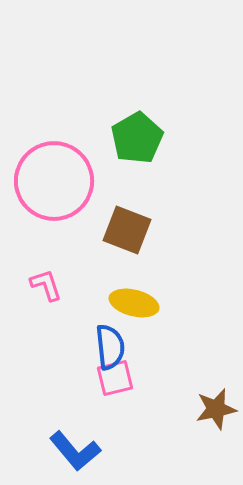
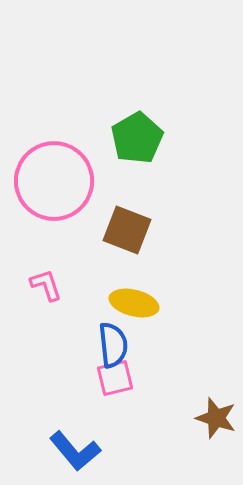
blue semicircle: moved 3 px right, 2 px up
brown star: moved 9 px down; rotated 30 degrees clockwise
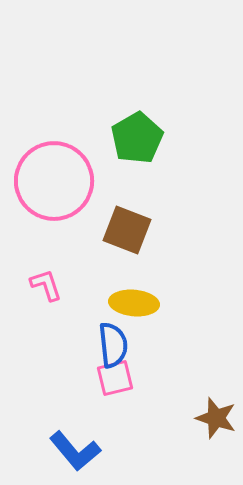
yellow ellipse: rotated 9 degrees counterclockwise
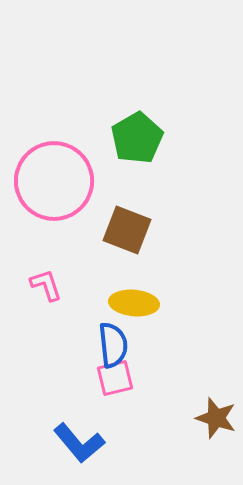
blue L-shape: moved 4 px right, 8 px up
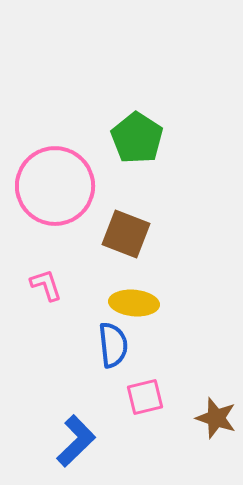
green pentagon: rotated 9 degrees counterclockwise
pink circle: moved 1 px right, 5 px down
brown square: moved 1 px left, 4 px down
pink square: moved 30 px right, 19 px down
blue L-shape: moved 3 px left, 2 px up; rotated 94 degrees counterclockwise
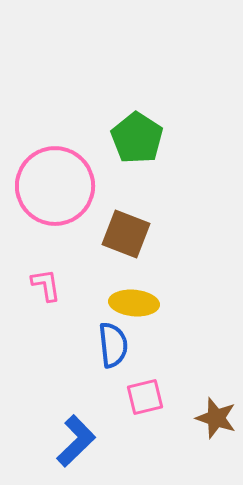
pink L-shape: rotated 9 degrees clockwise
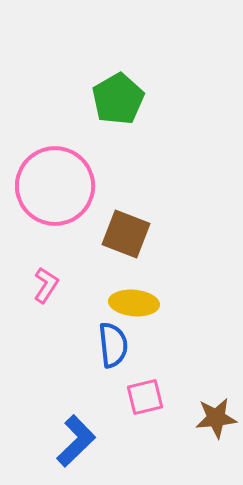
green pentagon: moved 19 px left, 39 px up; rotated 9 degrees clockwise
pink L-shape: rotated 42 degrees clockwise
brown star: rotated 24 degrees counterclockwise
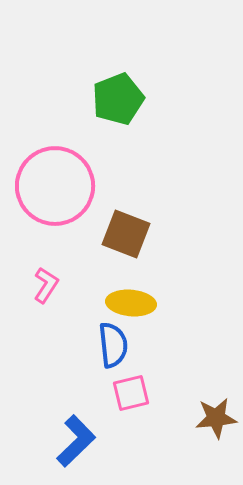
green pentagon: rotated 9 degrees clockwise
yellow ellipse: moved 3 px left
pink square: moved 14 px left, 4 px up
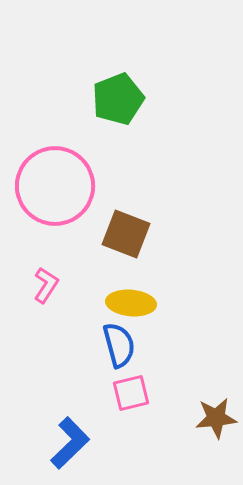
blue semicircle: moved 6 px right; rotated 9 degrees counterclockwise
blue L-shape: moved 6 px left, 2 px down
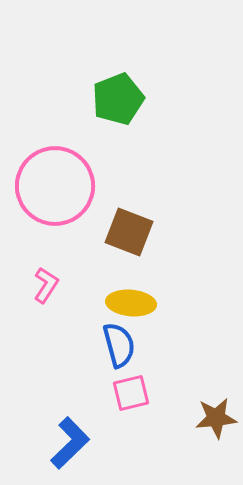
brown square: moved 3 px right, 2 px up
